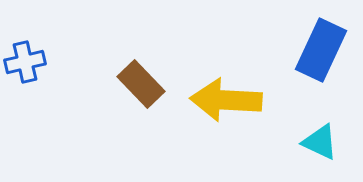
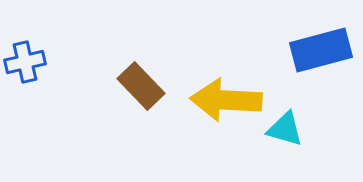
blue rectangle: rotated 50 degrees clockwise
brown rectangle: moved 2 px down
cyan triangle: moved 35 px left, 13 px up; rotated 9 degrees counterclockwise
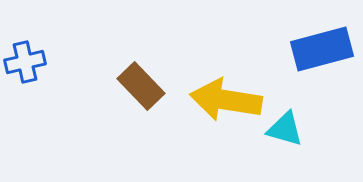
blue rectangle: moved 1 px right, 1 px up
yellow arrow: rotated 6 degrees clockwise
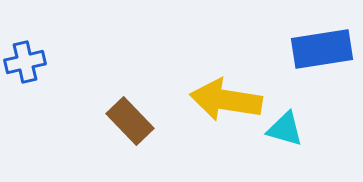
blue rectangle: rotated 6 degrees clockwise
brown rectangle: moved 11 px left, 35 px down
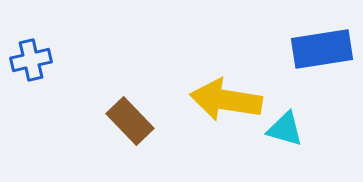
blue cross: moved 6 px right, 2 px up
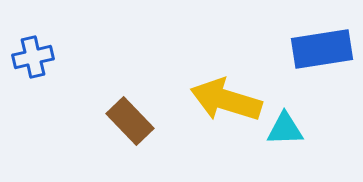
blue cross: moved 2 px right, 3 px up
yellow arrow: rotated 8 degrees clockwise
cyan triangle: rotated 18 degrees counterclockwise
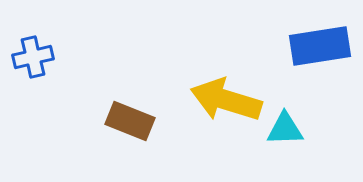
blue rectangle: moved 2 px left, 3 px up
brown rectangle: rotated 24 degrees counterclockwise
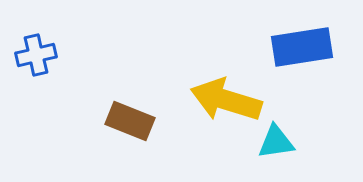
blue rectangle: moved 18 px left, 1 px down
blue cross: moved 3 px right, 2 px up
cyan triangle: moved 9 px left, 13 px down; rotated 6 degrees counterclockwise
